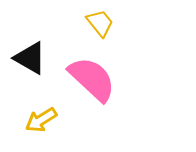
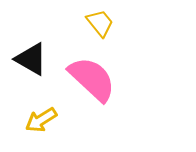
black triangle: moved 1 px right, 1 px down
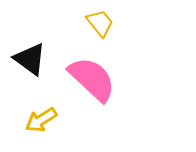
black triangle: moved 1 px left; rotated 6 degrees clockwise
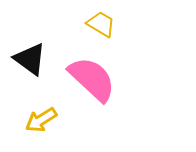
yellow trapezoid: moved 1 px right, 1 px down; rotated 20 degrees counterclockwise
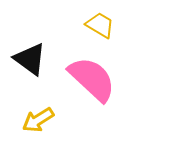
yellow trapezoid: moved 1 px left, 1 px down
yellow arrow: moved 3 px left
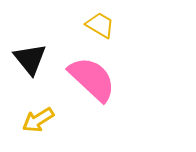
black triangle: rotated 15 degrees clockwise
